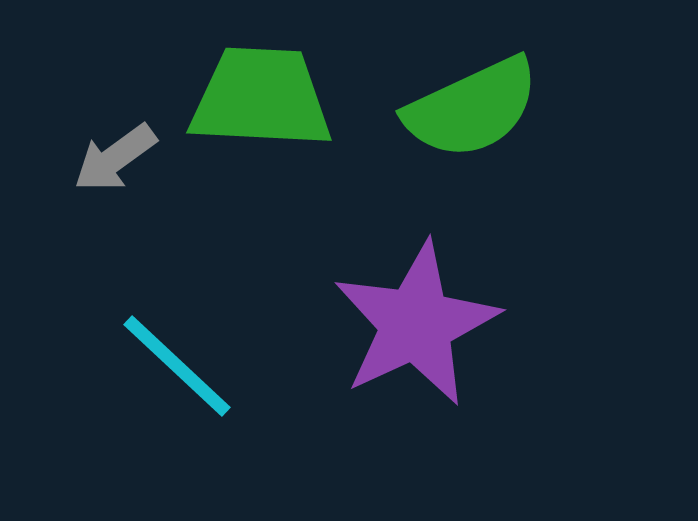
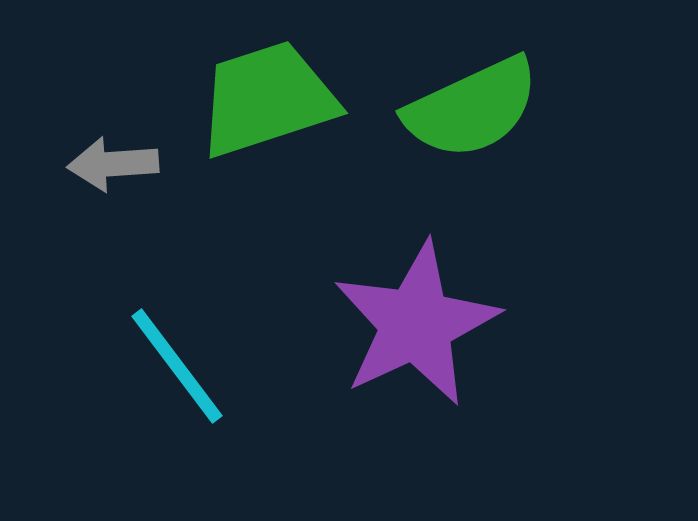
green trapezoid: moved 6 px right, 1 px down; rotated 21 degrees counterclockwise
gray arrow: moved 2 px left, 6 px down; rotated 32 degrees clockwise
cyan line: rotated 10 degrees clockwise
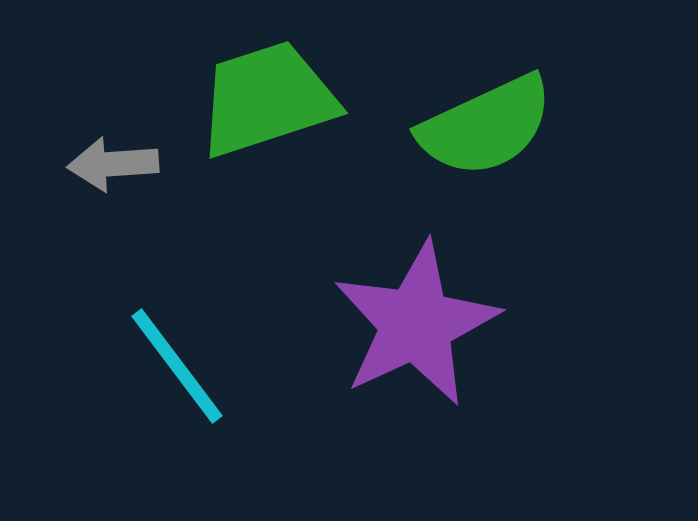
green semicircle: moved 14 px right, 18 px down
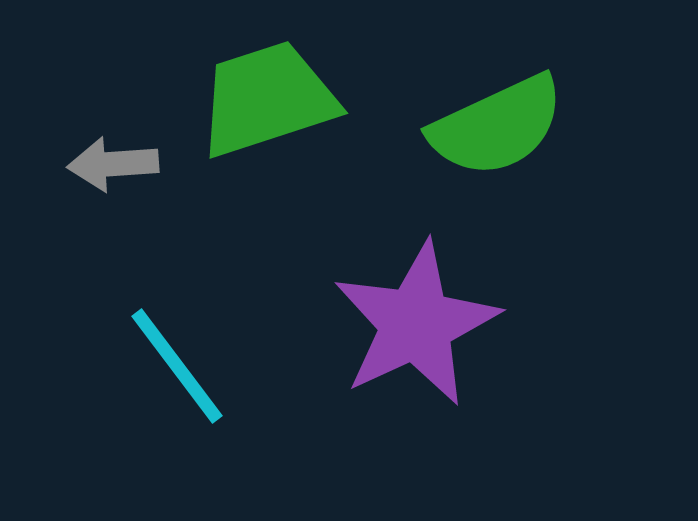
green semicircle: moved 11 px right
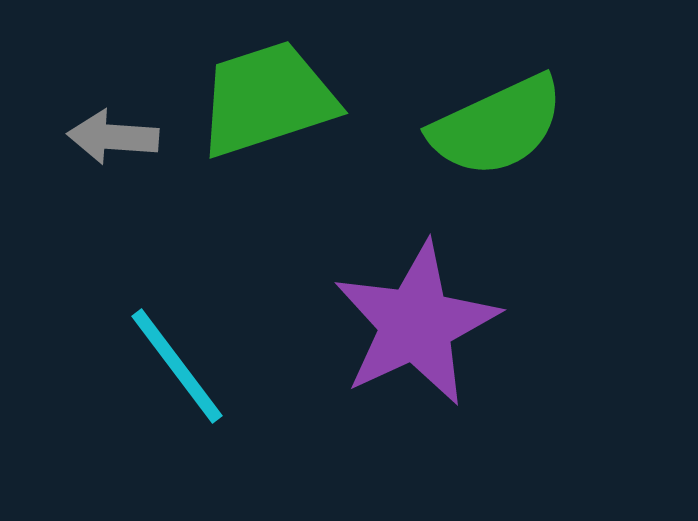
gray arrow: moved 27 px up; rotated 8 degrees clockwise
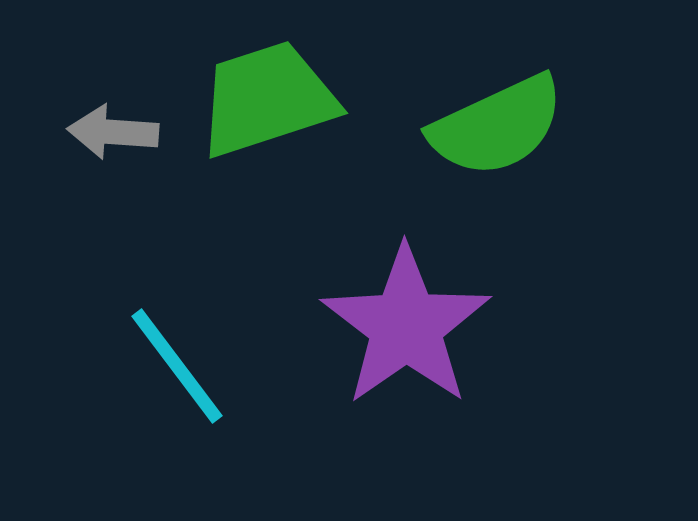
gray arrow: moved 5 px up
purple star: moved 10 px left, 2 px down; rotated 10 degrees counterclockwise
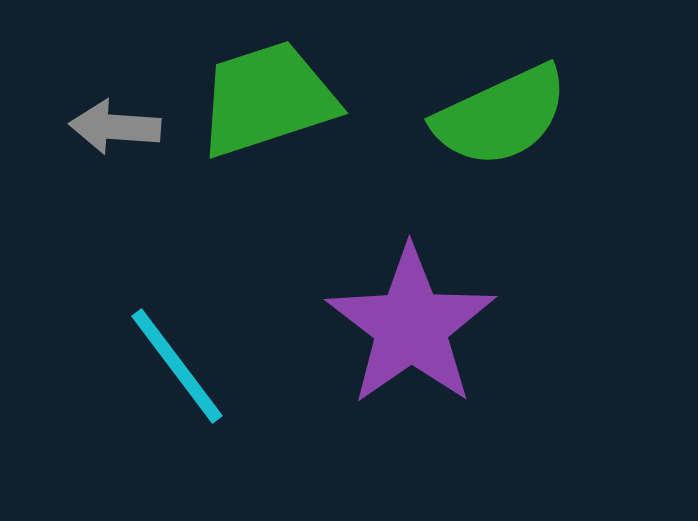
green semicircle: moved 4 px right, 10 px up
gray arrow: moved 2 px right, 5 px up
purple star: moved 5 px right
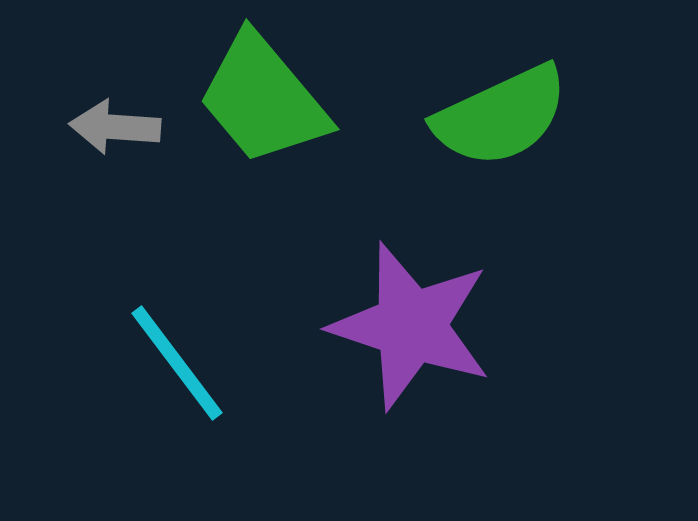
green trapezoid: moved 4 px left; rotated 112 degrees counterclockwise
purple star: rotated 19 degrees counterclockwise
cyan line: moved 3 px up
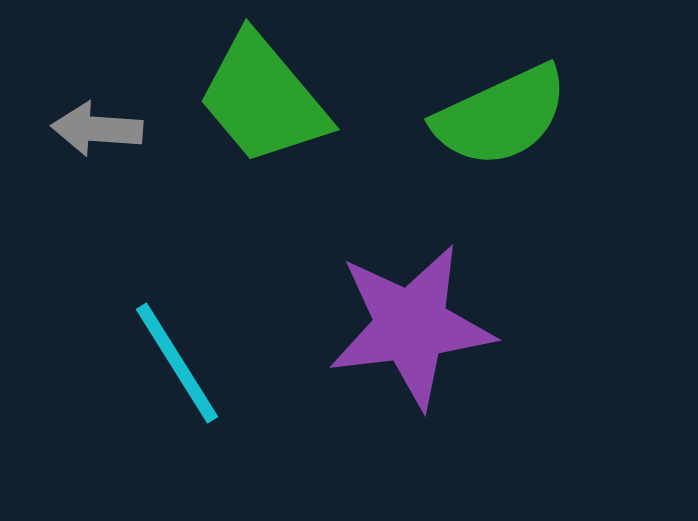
gray arrow: moved 18 px left, 2 px down
purple star: rotated 25 degrees counterclockwise
cyan line: rotated 5 degrees clockwise
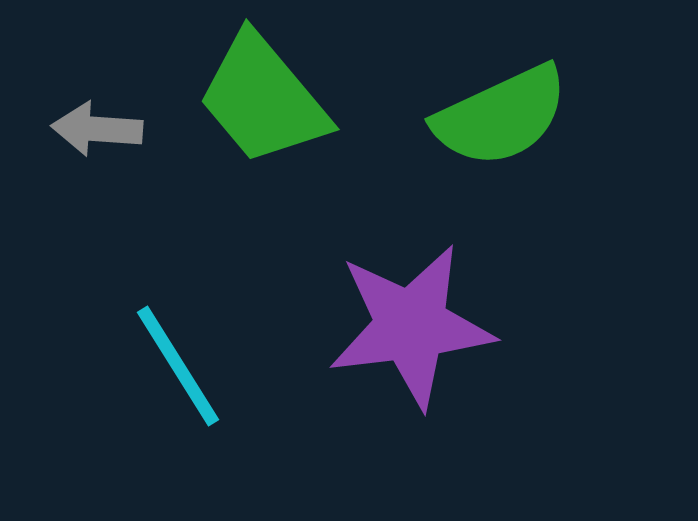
cyan line: moved 1 px right, 3 px down
